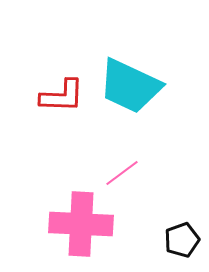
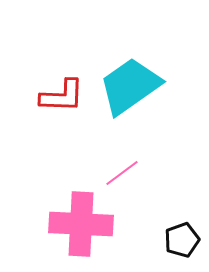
cyan trapezoid: rotated 120 degrees clockwise
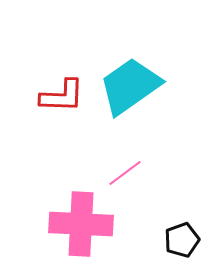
pink line: moved 3 px right
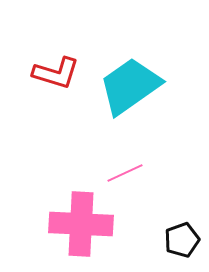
red L-shape: moved 6 px left, 23 px up; rotated 15 degrees clockwise
pink line: rotated 12 degrees clockwise
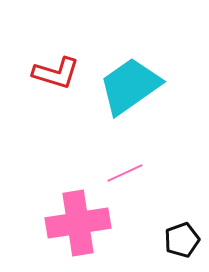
pink cross: moved 3 px left, 1 px up; rotated 12 degrees counterclockwise
